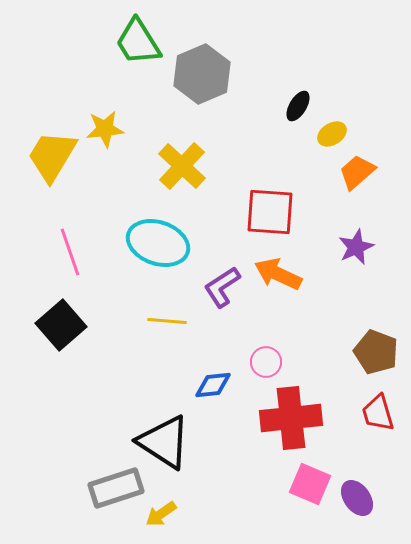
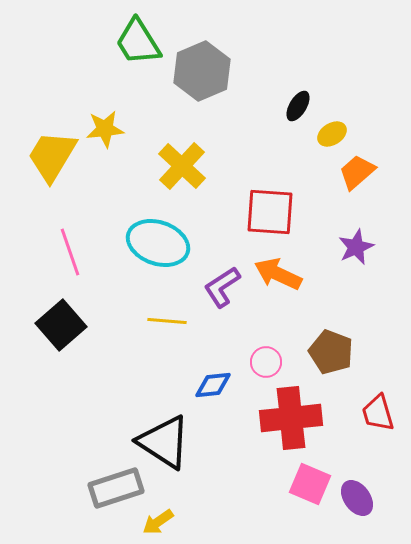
gray hexagon: moved 3 px up
brown pentagon: moved 45 px left
yellow arrow: moved 3 px left, 8 px down
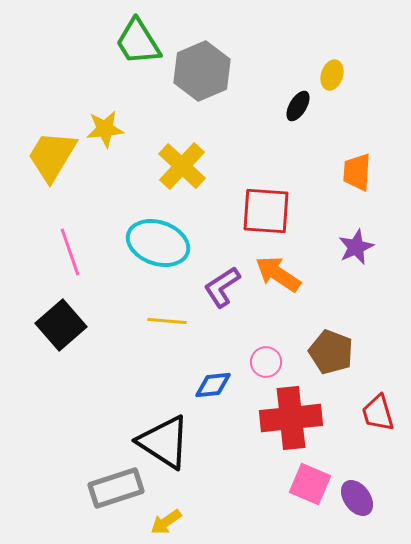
yellow ellipse: moved 59 px up; rotated 40 degrees counterclockwise
orange trapezoid: rotated 45 degrees counterclockwise
red square: moved 4 px left, 1 px up
orange arrow: rotated 9 degrees clockwise
yellow arrow: moved 8 px right
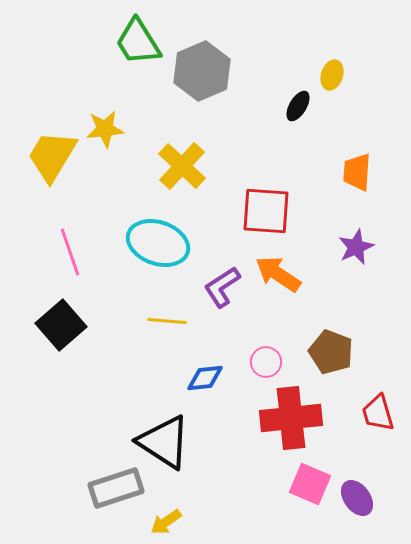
blue diamond: moved 8 px left, 7 px up
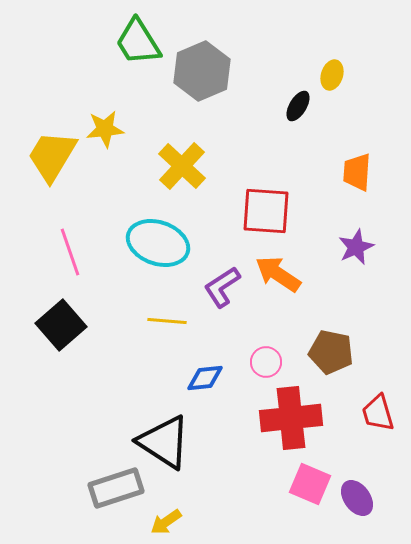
brown pentagon: rotated 9 degrees counterclockwise
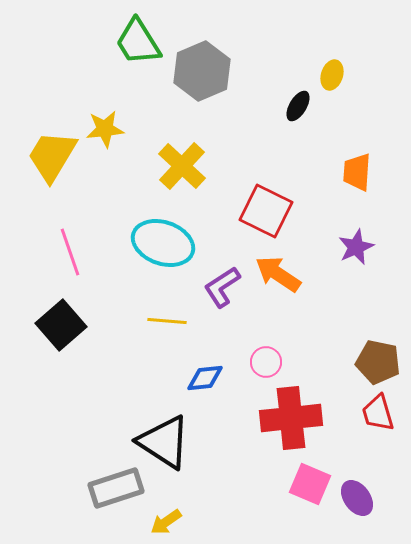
red square: rotated 22 degrees clockwise
cyan ellipse: moved 5 px right
brown pentagon: moved 47 px right, 10 px down
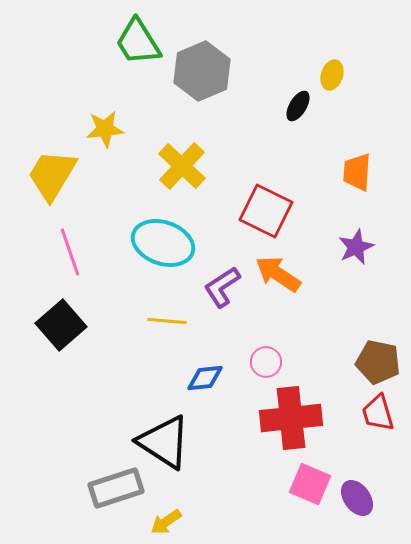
yellow trapezoid: moved 19 px down
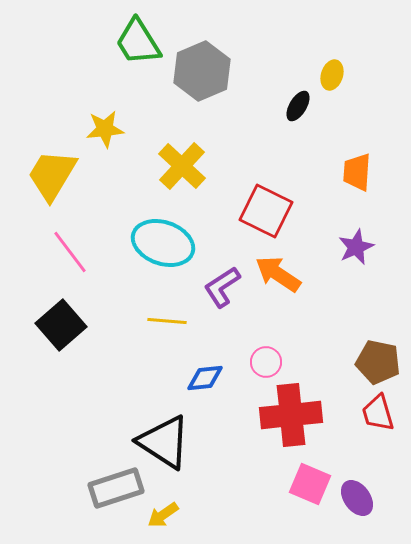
pink line: rotated 18 degrees counterclockwise
red cross: moved 3 px up
yellow arrow: moved 3 px left, 7 px up
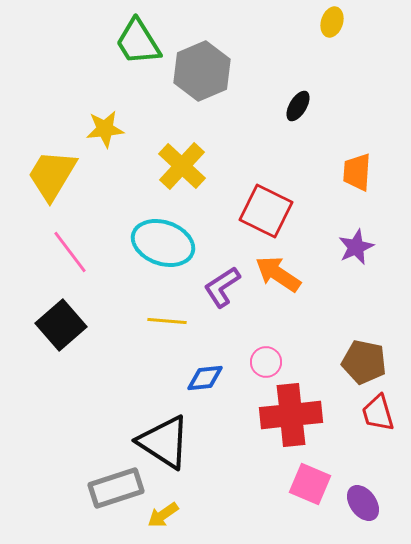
yellow ellipse: moved 53 px up
brown pentagon: moved 14 px left
purple ellipse: moved 6 px right, 5 px down
